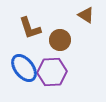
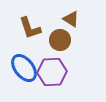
brown triangle: moved 15 px left, 4 px down
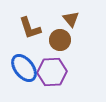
brown triangle: rotated 18 degrees clockwise
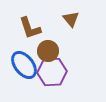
brown circle: moved 12 px left, 11 px down
blue ellipse: moved 3 px up
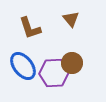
brown circle: moved 24 px right, 12 px down
blue ellipse: moved 1 px left, 1 px down
purple hexagon: moved 2 px right, 1 px down
